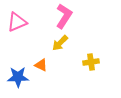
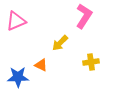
pink L-shape: moved 20 px right
pink triangle: moved 1 px left, 1 px up
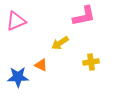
pink L-shape: rotated 45 degrees clockwise
yellow arrow: rotated 12 degrees clockwise
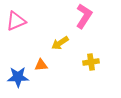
pink L-shape: rotated 45 degrees counterclockwise
orange triangle: rotated 32 degrees counterclockwise
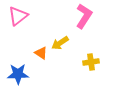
pink triangle: moved 2 px right, 5 px up; rotated 15 degrees counterclockwise
orange triangle: moved 12 px up; rotated 40 degrees clockwise
blue star: moved 3 px up
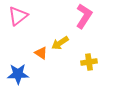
yellow cross: moved 2 px left
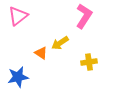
blue star: moved 3 px down; rotated 10 degrees counterclockwise
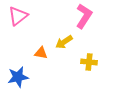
yellow arrow: moved 4 px right, 1 px up
orange triangle: rotated 24 degrees counterclockwise
yellow cross: rotated 14 degrees clockwise
